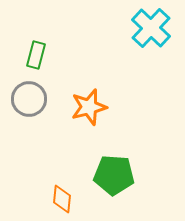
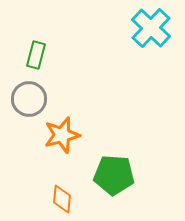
orange star: moved 27 px left, 28 px down
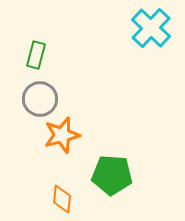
gray circle: moved 11 px right
green pentagon: moved 2 px left
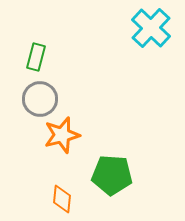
green rectangle: moved 2 px down
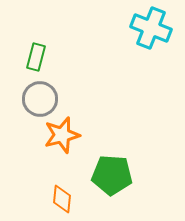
cyan cross: rotated 21 degrees counterclockwise
